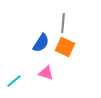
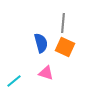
blue semicircle: rotated 48 degrees counterclockwise
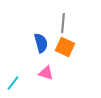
cyan line: moved 1 px left, 2 px down; rotated 14 degrees counterclockwise
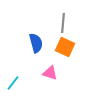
blue semicircle: moved 5 px left
pink triangle: moved 4 px right
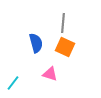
pink triangle: moved 1 px down
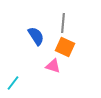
blue semicircle: moved 7 px up; rotated 18 degrees counterclockwise
pink triangle: moved 3 px right, 8 px up
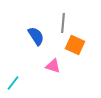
orange square: moved 10 px right, 2 px up
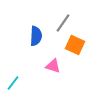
gray line: rotated 30 degrees clockwise
blue semicircle: rotated 36 degrees clockwise
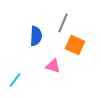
gray line: rotated 12 degrees counterclockwise
cyan line: moved 2 px right, 3 px up
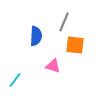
gray line: moved 1 px right, 1 px up
orange square: rotated 18 degrees counterclockwise
